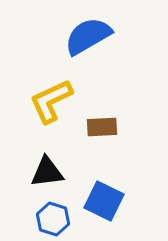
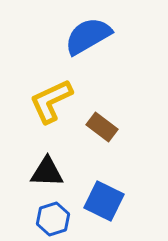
brown rectangle: rotated 40 degrees clockwise
black triangle: rotated 9 degrees clockwise
blue hexagon: rotated 24 degrees clockwise
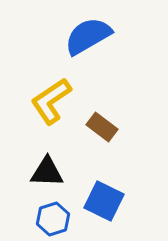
yellow L-shape: rotated 9 degrees counterclockwise
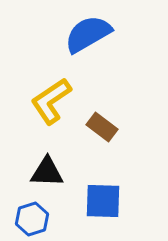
blue semicircle: moved 2 px up
blue square: moved 1 px left; rotated 24 degrees counterclockwise
blue hexagon: moved 21 px left
